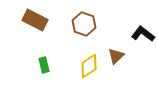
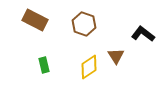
brown triangle: rotated 18 degrees counterclockwise
yellow diamond: moved 1 px down
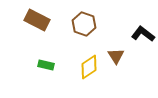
brown rectangle: moved 2 px right
green rectangle: moved 2 px right; rotated 63 degrees counterclockwise
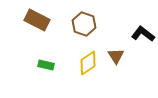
yellow diamond: moved 1 px left, 4 px up
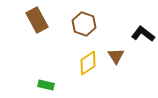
brown rectangle: rotated 35 degrees clockwise
green rectangle: moved 20 px down
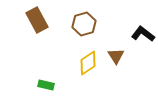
brown hexagon: rotated 25 degrees clockwise
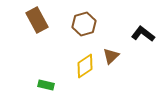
brown triangle: moved 5 px left; rotated 18 degrees clockwise
yellow diamond: moved 3 px left, 3 px down
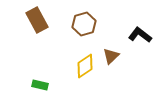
black L-shape: moved 3 px left, 1 px down
green rectangle: moved 6 px left
